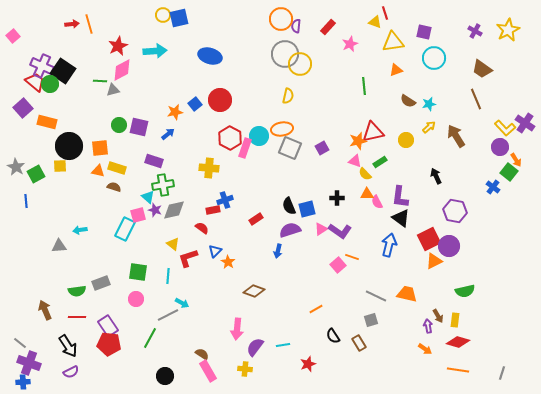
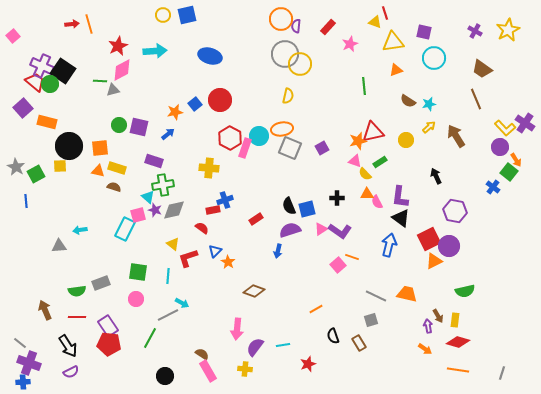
blue square at (179, 18): moved 8 px right, 3 px up
black semicircle at (333, 336): rotated 14 degrees clockwise
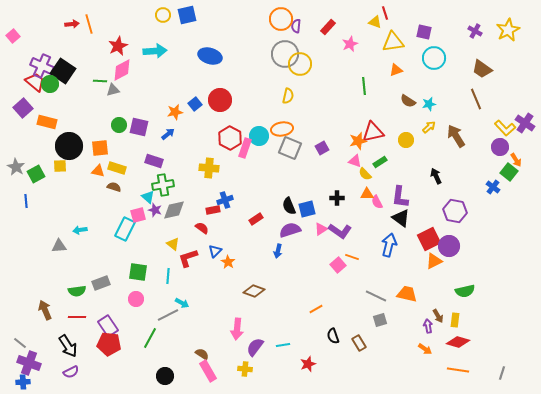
gray square at (371, 320): moved 9 px right
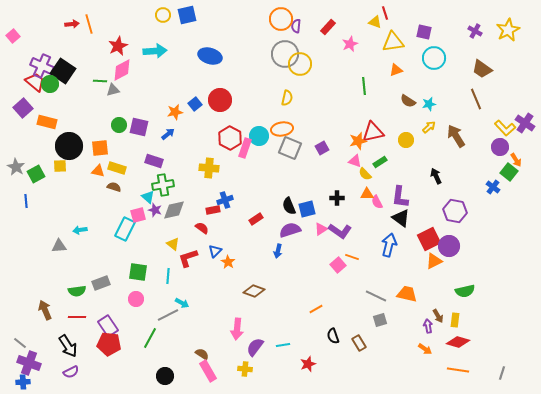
yellow semicircle at (288, 96): moved 1 px left, 2 px down
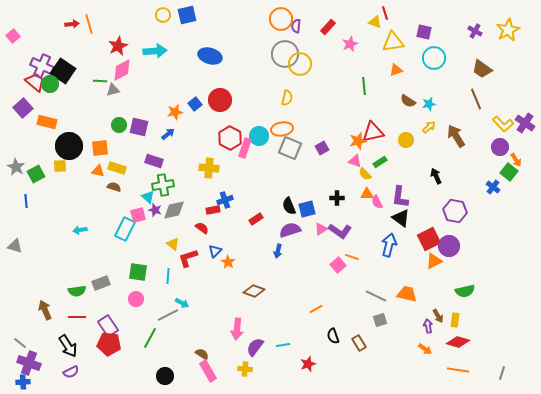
yellow L-shape at (505, 128): moved 2 px left, 4 px up
gray triangle at (59, 246): moved 44 px left; rotated 21 degrees clockwise
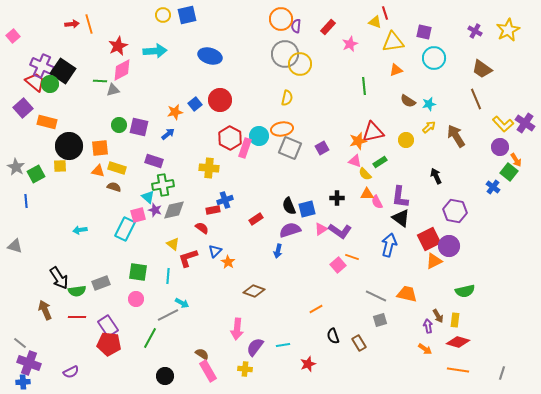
black arrow at (68, 346): moved 9 px left, 68 px up
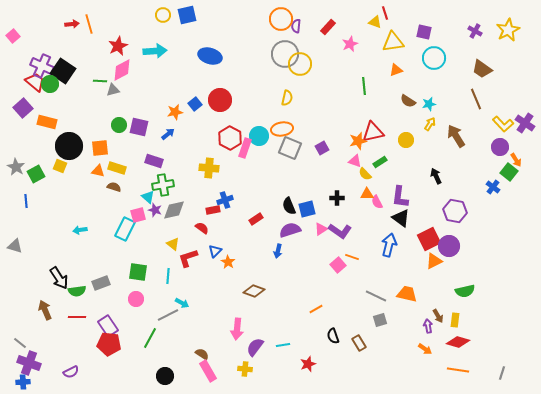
yellow arrow at (429, 127): moved 1 px right, 3 px up; rotated 16 degrees counterclockwise
yellow square at (60, 166): rotated 24 degrees clockwise
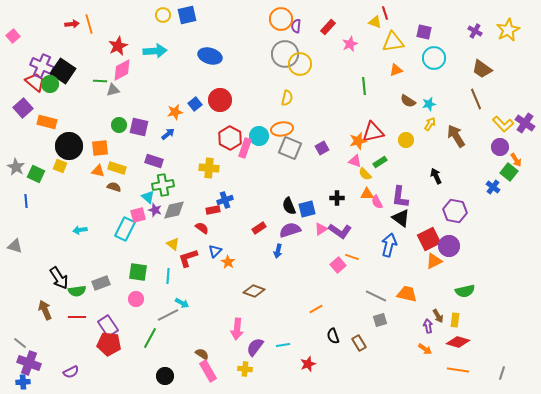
green square at (36, 174): rotated 36 degrees counterclockwise
red rectangle at (256, 219): moved 3 px right, 9 px down
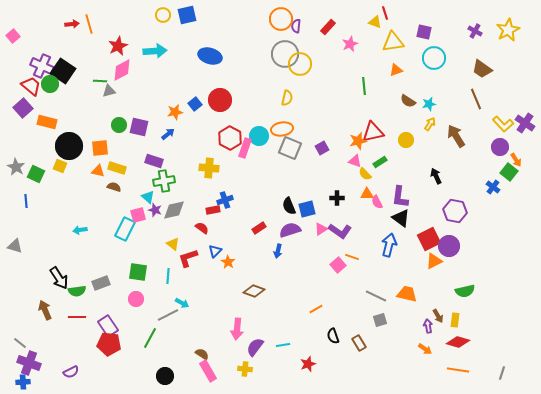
red trapezoid at (35, 82): moved 4 px left, 4 px down
gray triangle at (113, 90): moved 4 px left, 1 px down
green cross at (163, 185): moved 1 px right, 4 px up
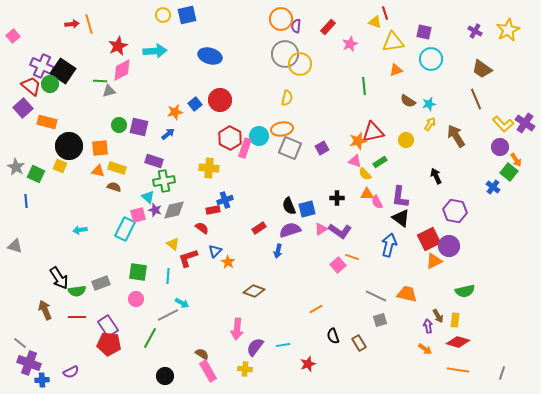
cyan circle at (434, 58): moved 3 px left, 1 px down
blue cross at (23, 382): moved 19 px right, 2 px up
